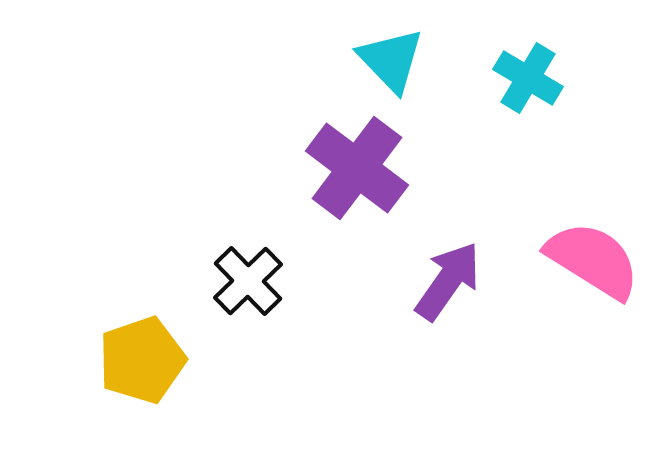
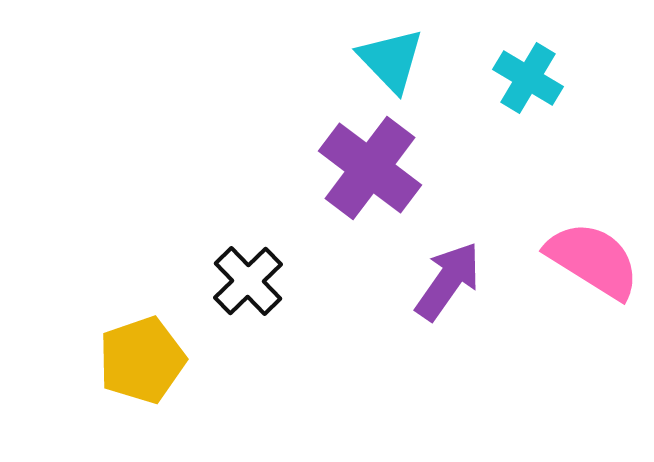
purple cross: moved 13 px right
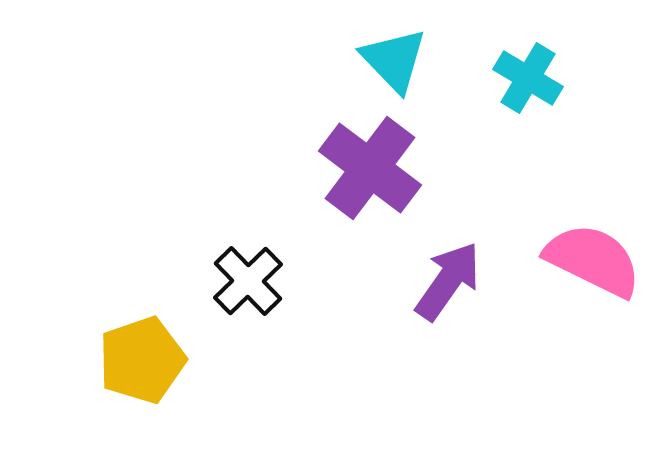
cyan triangle: moved 3 px right
pink semicircle: rotated 6 degrees counterclockwise
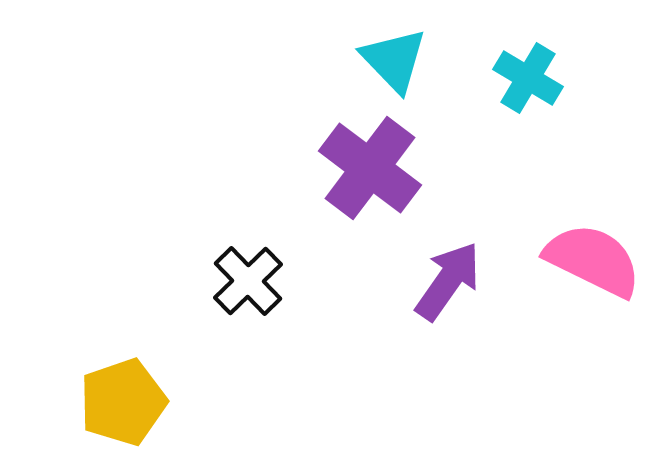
yellow pentagon: moved 19 px left, 42 px down
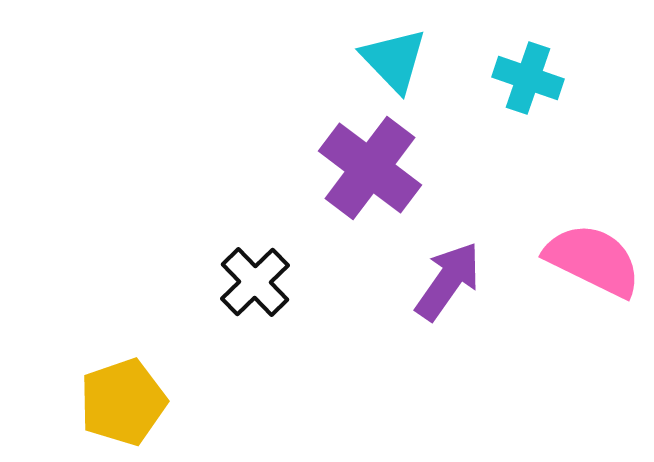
cyan cross: rotated 12 degrees counterclockwise
black cross: moved 7 px right, 1 px down
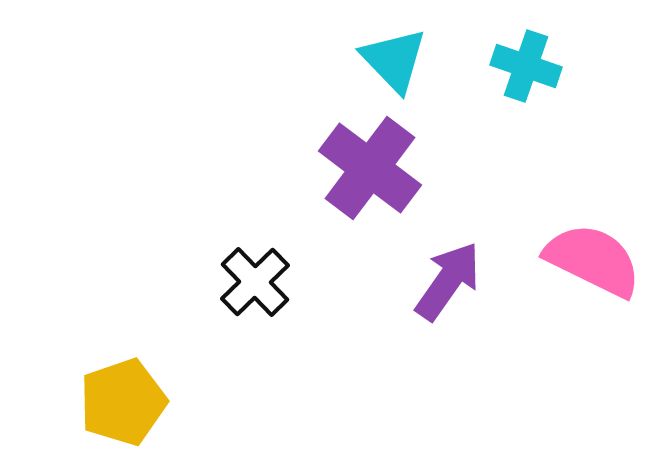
cyan cross: moved 2 px left, 12 px up
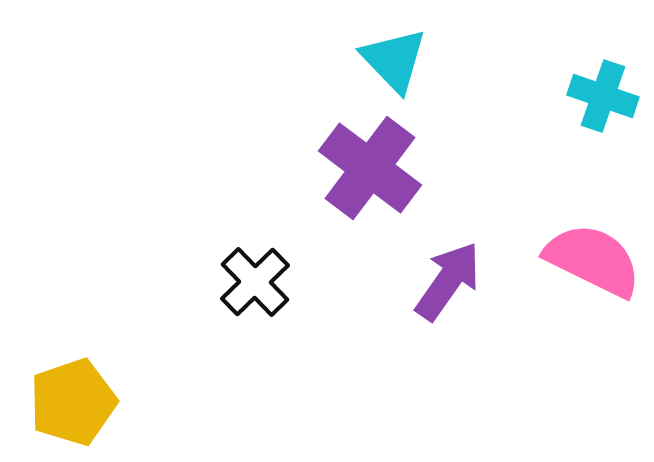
cyan cross: moved 77 px right, 30 px down
yellow pentagon: moved 50 px left
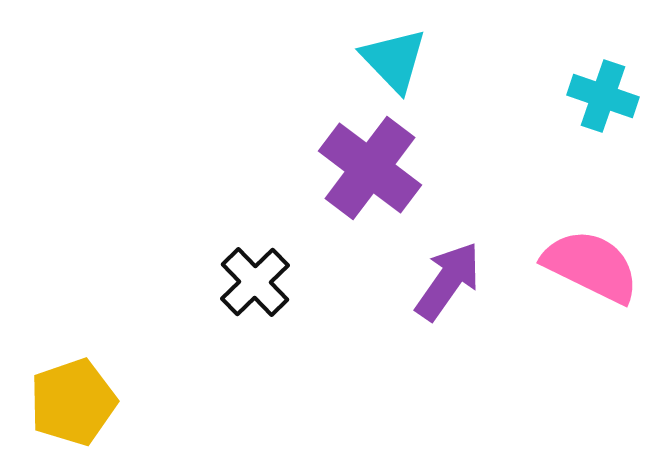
pink semicircle: moved 2 px left, 6 px down
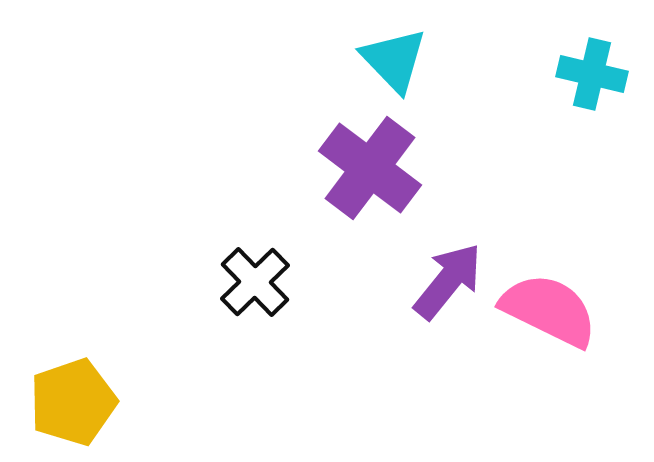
cyan cross: moved 11 px left, 22 px up; rotated 6 degrees counterclockwise
pink semicircle: moved 42 px left, 44 px down
purple arrow: rotated 4 degrees clockwise
